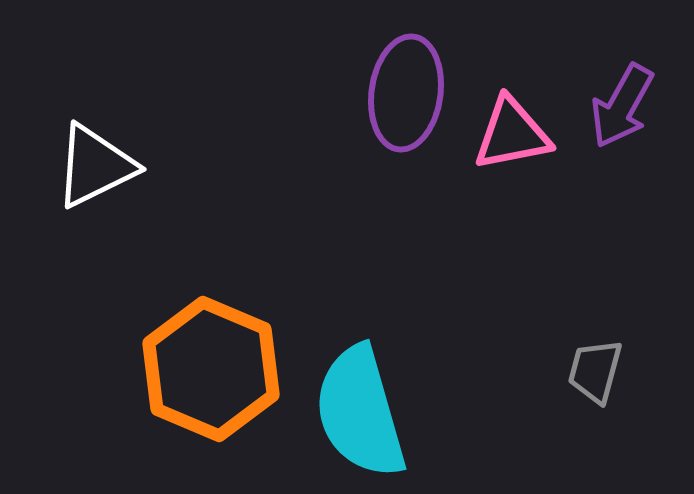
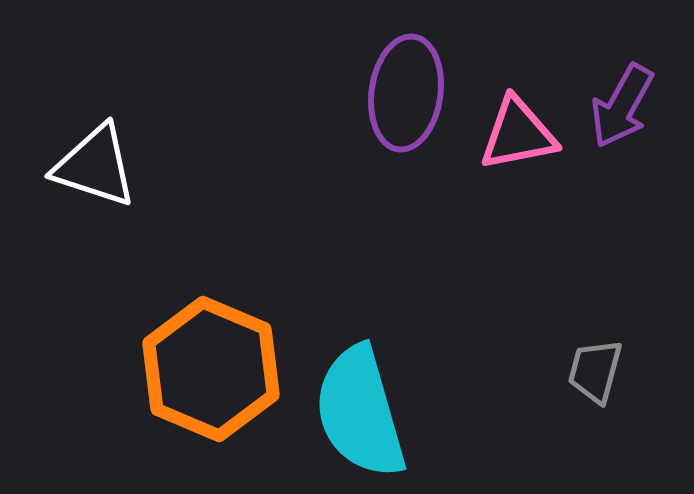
pink triangle: moved 6 px right
white triangle: rotated 44 degrees clockwise
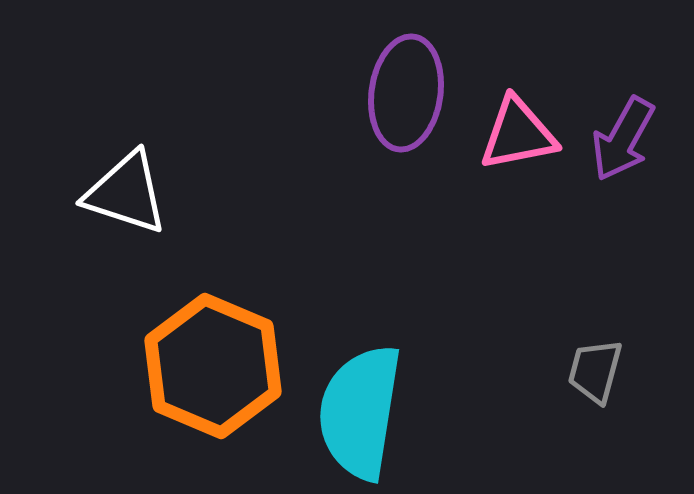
purple arrow: moved 1 px right, 33 px down
white triangle: moved 31 px right, 27 px down
orange hexagon: moved 2 px right, 3 px up
cyan semicircle: rotated 25 degrees clockwise
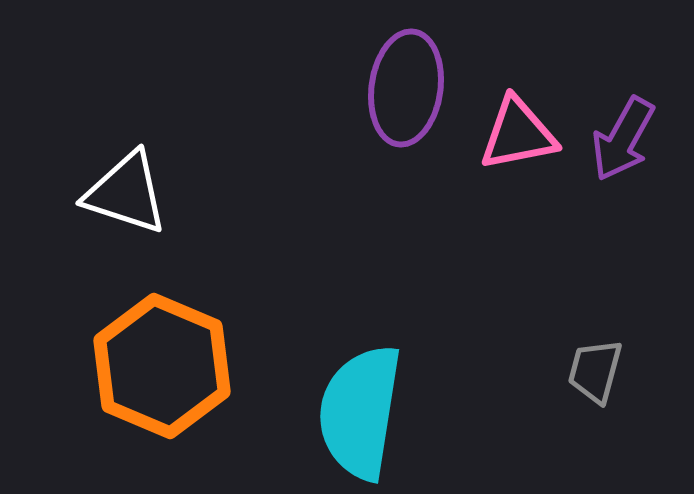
purple ellipse: moved 5 px up
orange hexagon: moved 51 px left
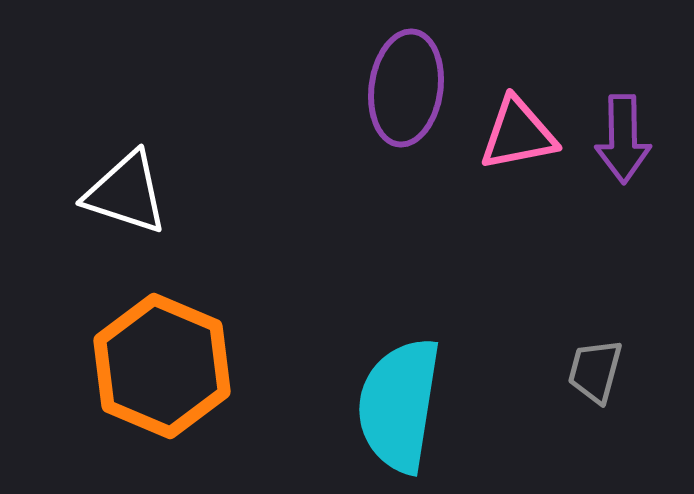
purple arrow: rotated 30 degrees counterclockwise
cyan semicircle: moved 39 px right, 7 px up
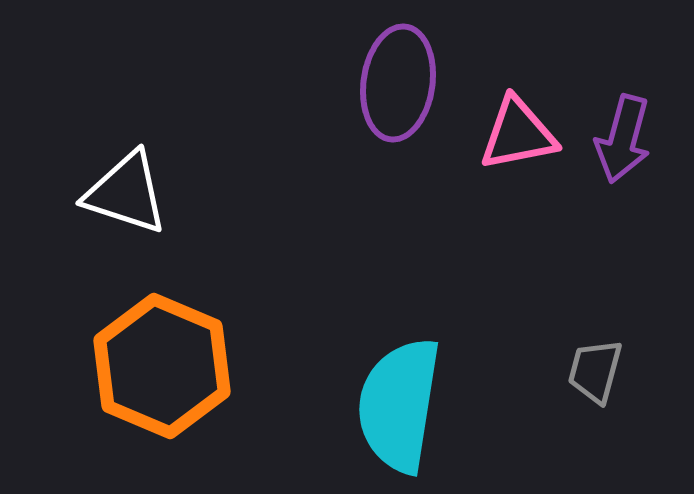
purple ellipse: moved 8 px left, 5 px up
purple arrow: rotated 16 degrees clockwise
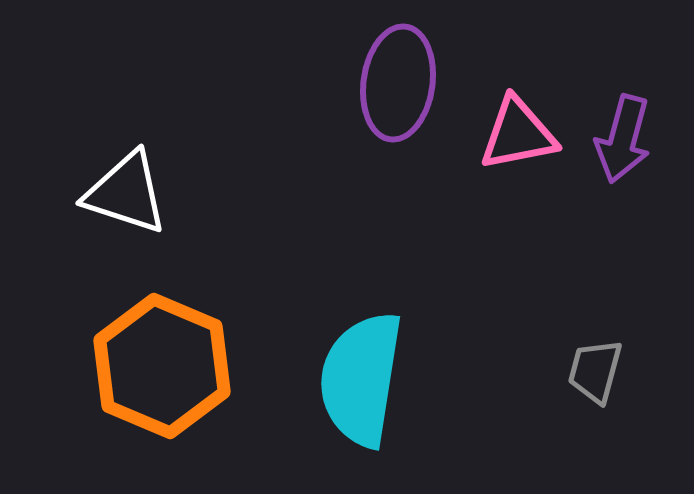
cyan semicircle: moved 38 px left, 26 px up
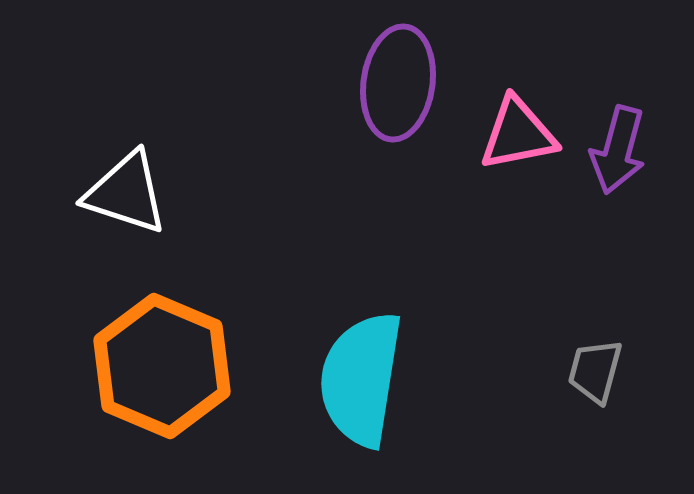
purple arrow: moved 5 px left, 11 px down
